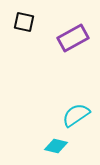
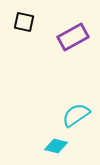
purple rectangle: moved 1 px up
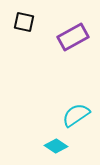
cyan diamond: rotated 20 degrees clockwise
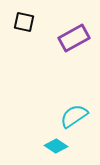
purple rectangle: moved 1 px right, 1 px down
cyan semicircle: moved 2 px left, 1 px down
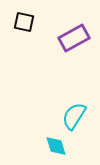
cyan semicircle: rotated 24 degrees counterclockwise
cyan diamond: rotated 40 degrees clockwise
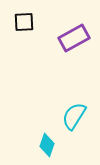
black square: rotated 15 degrees counterclockwise
cyan diamond: moved 9 px left, 1 px up; rotated 35 degrees clockwise
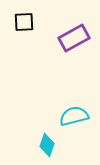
cyan semicircle: rotated 44 degrees clockwise
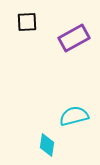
black square: moved 3 px right
cyan diamond: rotated 10 degrees counterclockwise
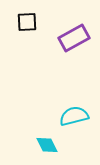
cyan diamond: rotated 35 degrees counterclockwise
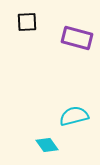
purple rectangle: moved 3 px right; rotated 44 degrees clockwise
cyan diamond: rotated 10 degrees counterclockwise
